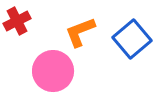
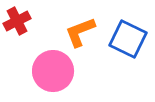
blue square: moved 4 px left; rotated 24 degrees counterclockwise
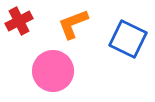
red cross: moved 2 px right
orange L-shape: moved 7 px left, 8 px up
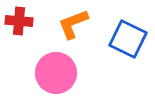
red cross: rotated 32 degrees clockwise
pink circle: moved 3 px right, 2 px down
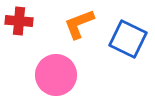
orange L-shape: moved 6 px right
pink circle: moved 2 px down
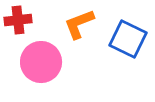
red cross: moved 1 px left, 1 px up; rotated 12 degrees counterclockwise
pink circle: moved 15 px left, 13 px up
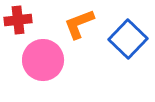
blue square: rotated 18 degrees clockwise
pink circle: moved 2 px right, 2 px up
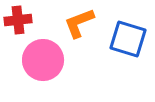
orange L-shape: moved 1 px up
blue square: rotated 27 degrees counterclockwise
